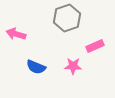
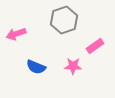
gray hexagon: moved 3 px left, 2 px down
pink arrow: rotated 36 degrees counterclockwise
pink rectangle: rotated 12 degrees counterclockwise
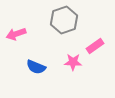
pink star: moved 4 px up
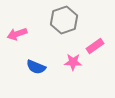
pink arrow: moved 1 px right
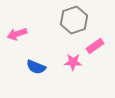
gray hexagon: moved 10 px right
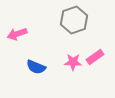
pink rectangle: moved 11 px down
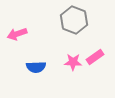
gray hexagon: rotated 20 degrees counterclockwise
blue semicircle: rotated 24 degrees counterclockwise
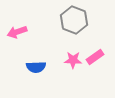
pink arrow: moved 2 px up
pink star: moved 2 px up
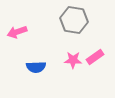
gray hexagon: rotated 12 degrees counterclockwise
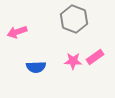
gray hexagon: moved 1 px up; rotated 12 degrees clockwise
pink star: moved 1 px down
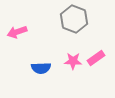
pink rectangle: moved 1 px right, 1 px down
blue semicircle: moved 5 px right, 1 px down
